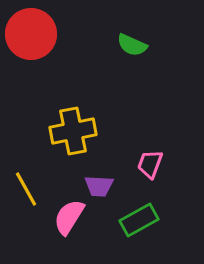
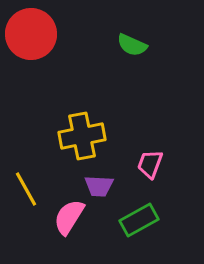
yellow cross: moved 9 px right, 5 px down
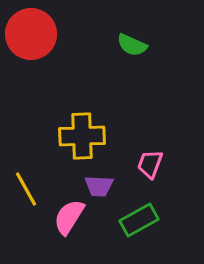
yellow cross: rotated 9 degrees clockwise
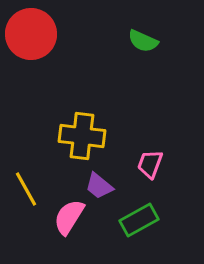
green semicircle: moved 11 px right, 4 px up
yellow cross: rotated 9 degrees clockwise
purple trapezoid: rotated 36 degrees clockwise
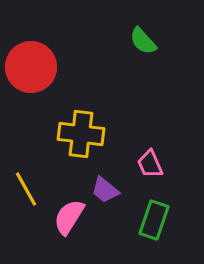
red circle: moved 33 px down
green semicircle: rotated 24 degrees clockwise
yellow cross: moved 1 px left, 2 px up
pink trapezoid: rotated 44 degrees counterclockwise
purple trapezoid: moved 6 px right, 4 px down
green rectangle: moved 15 px right; rotated 42 degrees counterclockwise
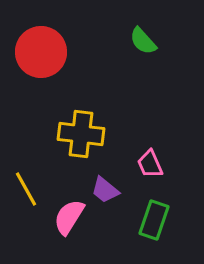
red circle: moved 10 px right, 15 px up
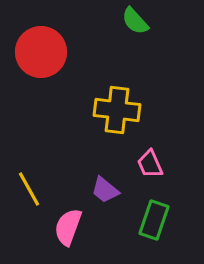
green semicircle: moved 8 px left, 20 px up
yellow cross: moved 36 px right, 24 px up
yellow line: moved 3 px right
pink semicircle: moved 1 px left, 10 px down; rotated 12 degrees counterclockwise
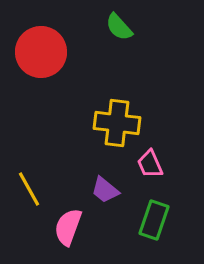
green semicircle: moved 16 px left, 6 px down
yellow cross: moved 13 px down
